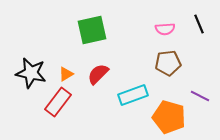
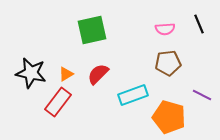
purple line: moved 2 px right, 1 px up
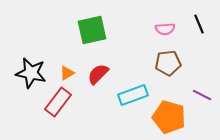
orange triangle: moved 1 px right, 1 px up
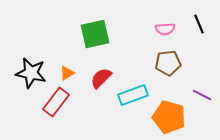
green square: moved 3 px right, 4 px down
red semicircle: moved 3 px right, 4 px down
red rectangle: moved 2 px left
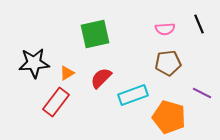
black star: moved 3 px right, 10 px up; rotated 16 degrees counterclockwise
purple line: moved 2 px up
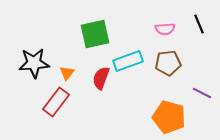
orange triangle: rotated 21 degrees counterclockwise
red semicircle: rotated 25 degrees counterclockwise
cyan rectangle: moved 5 px left, 34 px up
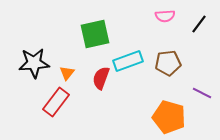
black line: rotated 60 degrees clockwise
pink semicircle: moved 13 px up
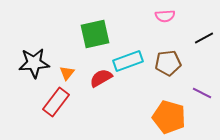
black line: moved 5 px right, 14 px down; rotated 24 degrees clockwise
red semicircle: rotated 40 degrees clockwise
